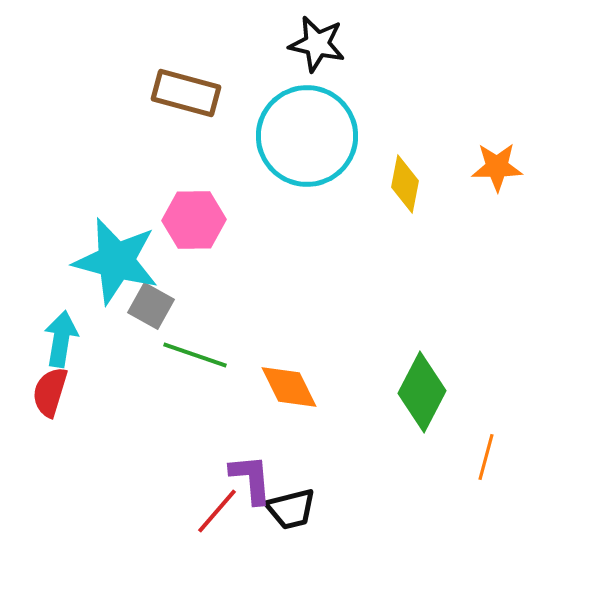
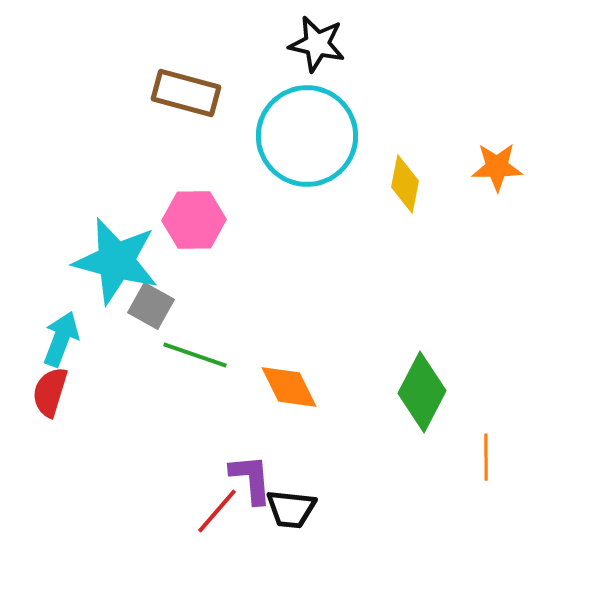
cyan arrow: rotated 12 degrees clockwise
orange line: rotated 15 degrees counterclockwise
black trapezoid: rotated 20 degrees clockwise
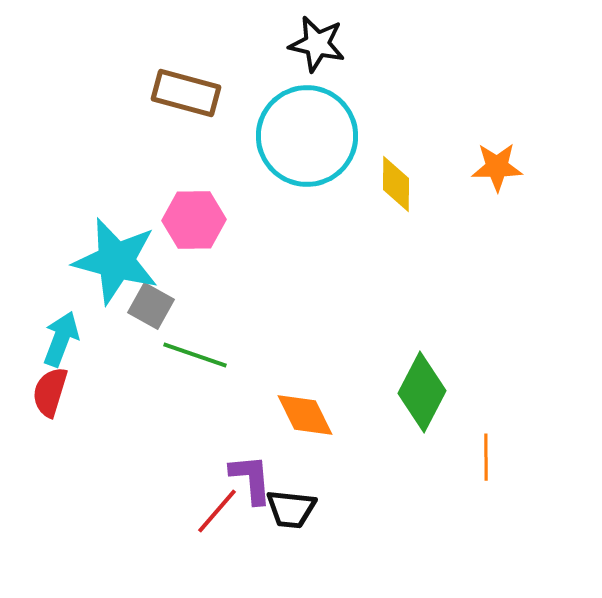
yellow diamond: moved 9 px left; rotated 10 degrees counterclockwise
orange diamond: moved 16 px right, 28 px down
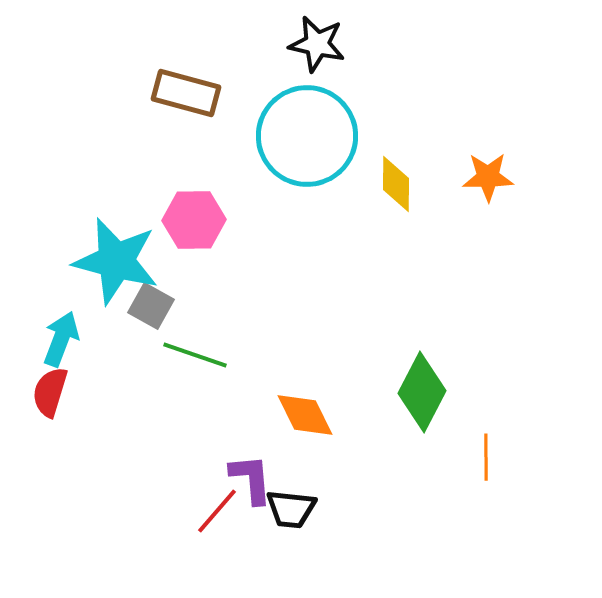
orange star: moved 9 px left, 10 px down
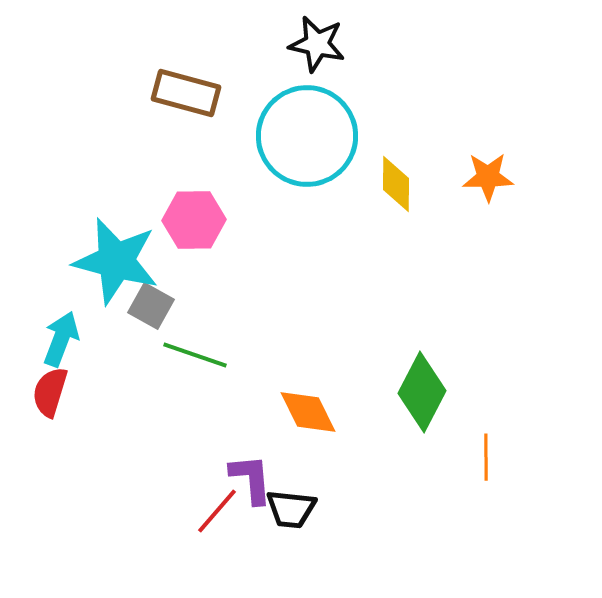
orange diamond: moved 3 px right, 3 px up
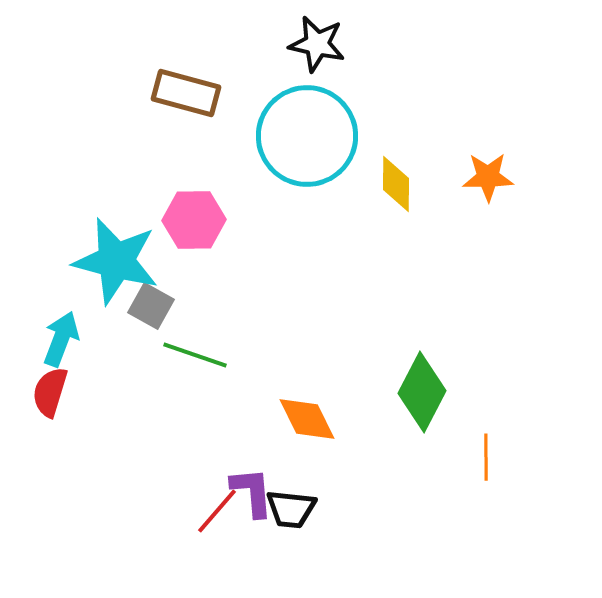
orange diamond: moved 1 px left, 7 px down
purple L-shape: moved 1 px right, 13 px down
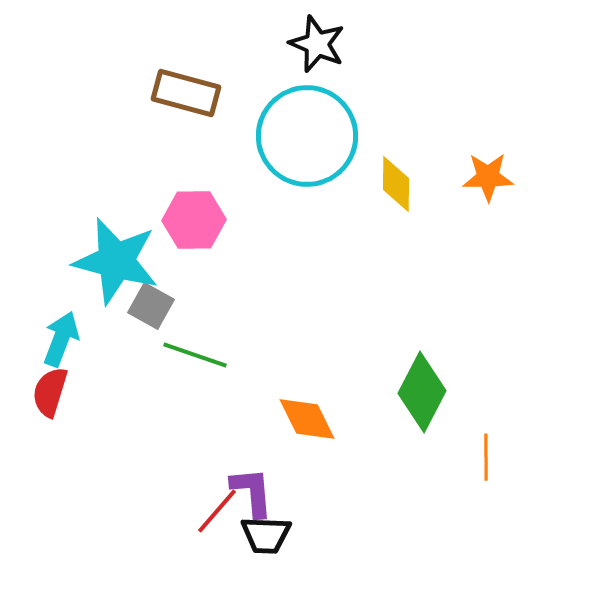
black star: rotated 10 degrees clockwise
black trapezoid: moved 25 px left, 26 px down; rotated 4 degrees counterclockwise
